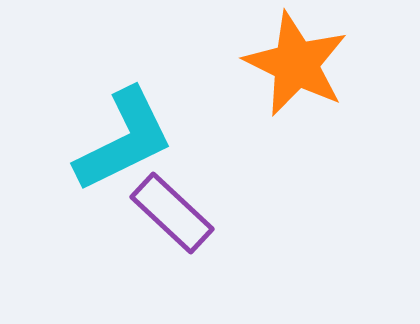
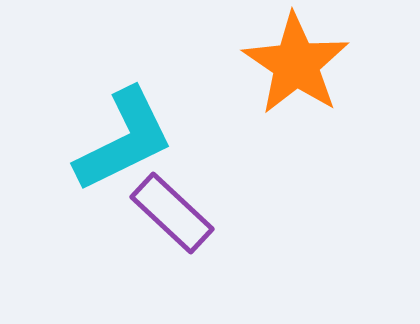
orange star: rotated 8 degrees clockwise
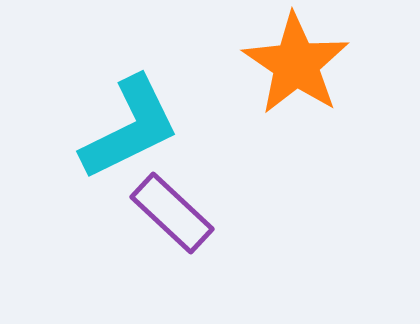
cyan L-shape: moved 6 px right, 12 px up
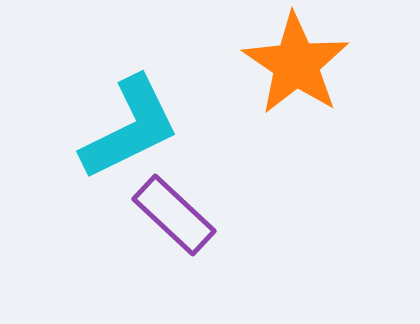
purple rectangle: moved 2 px right, 2 px down
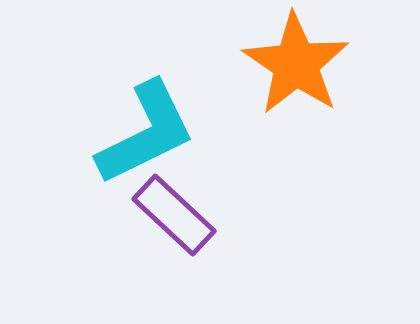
cyan L-shape: moved 16 px right, 5 px down
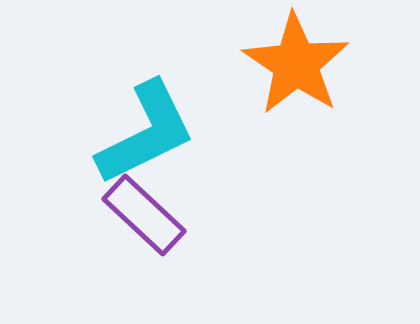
purple rectangle: moved 30 px left
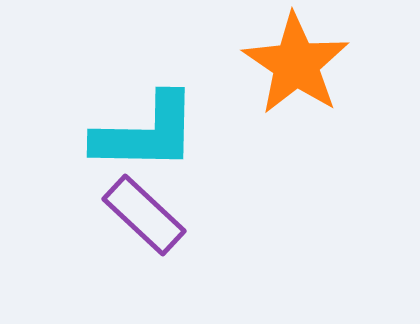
cyan L-shape: rotated 27 degrees clockwise
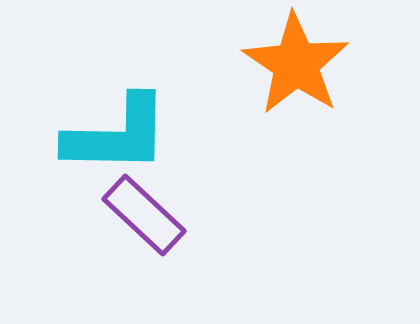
cyan L-shape: moved 29 px left, 2 px down
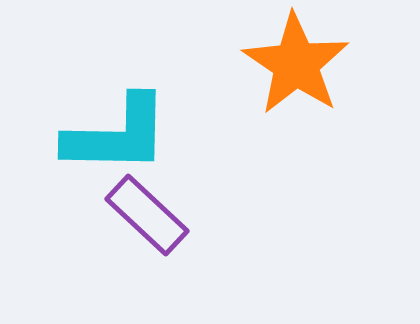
purple rectangle: moved 3 px right
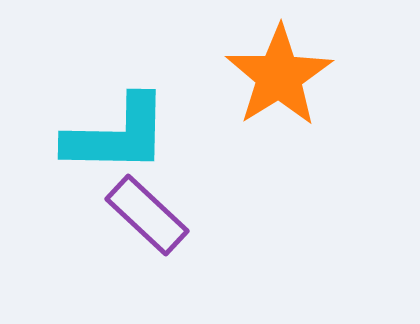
orange star: moved 17 px left, 12 px down; rotated 6 degrees clockwise
